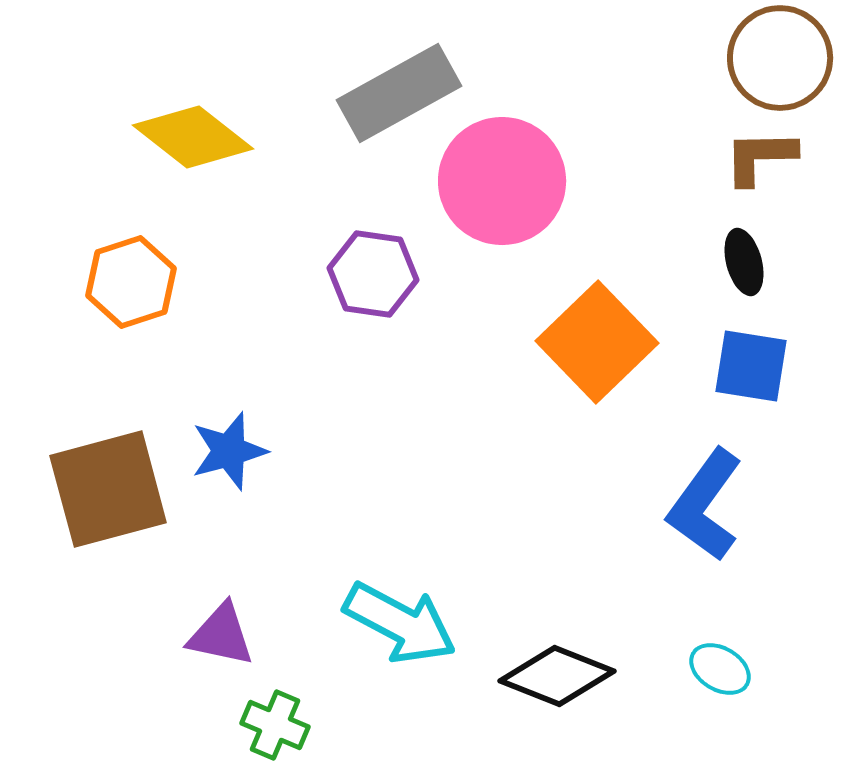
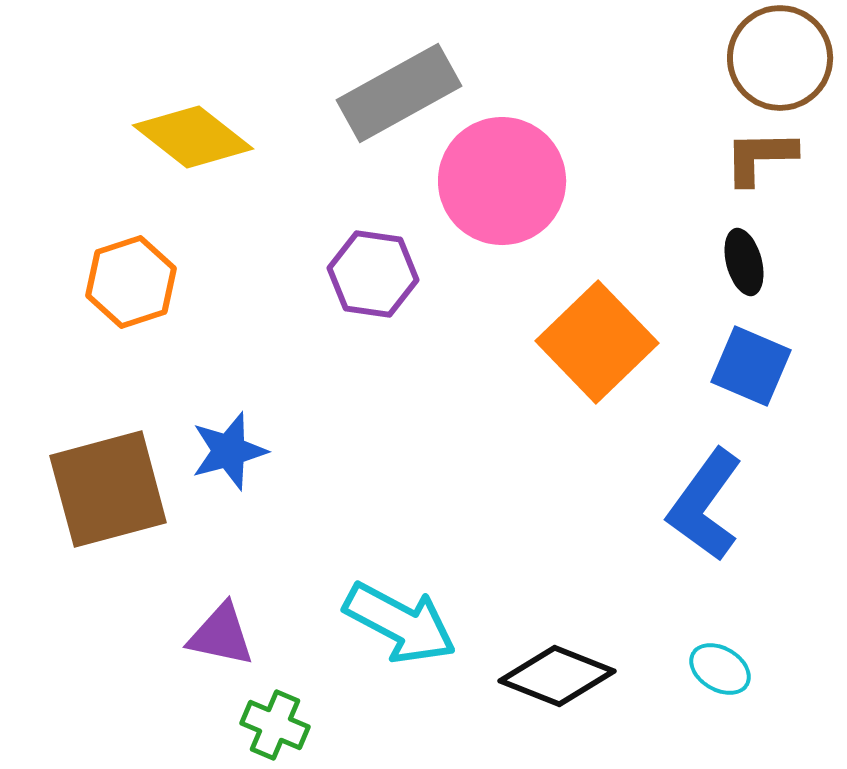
blue square: rotated 14 degrees clockwise
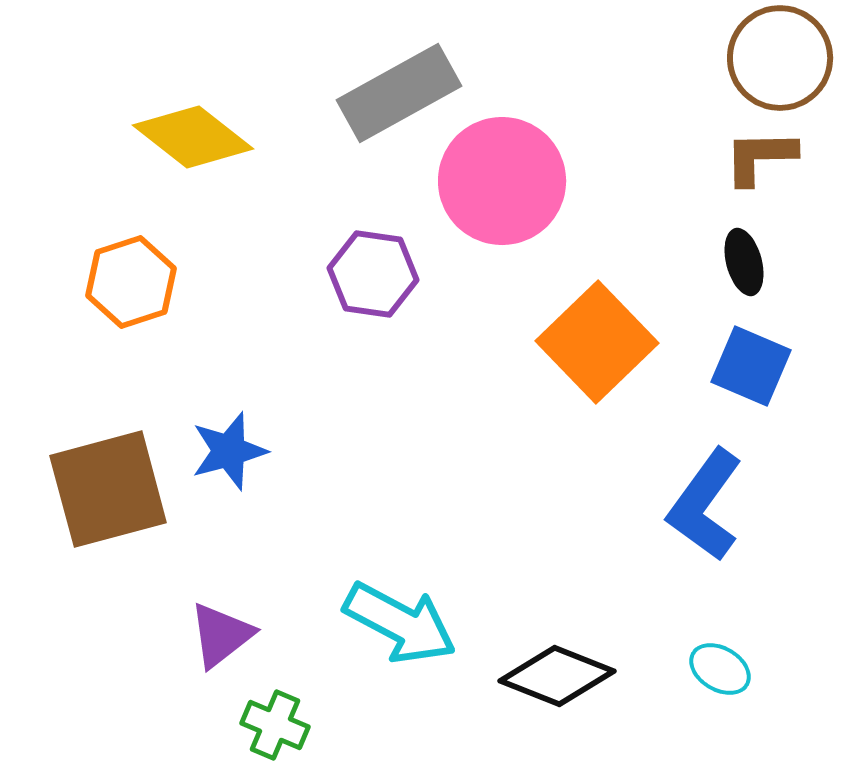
purple triangle: rotated 50 degrees counterclockwise
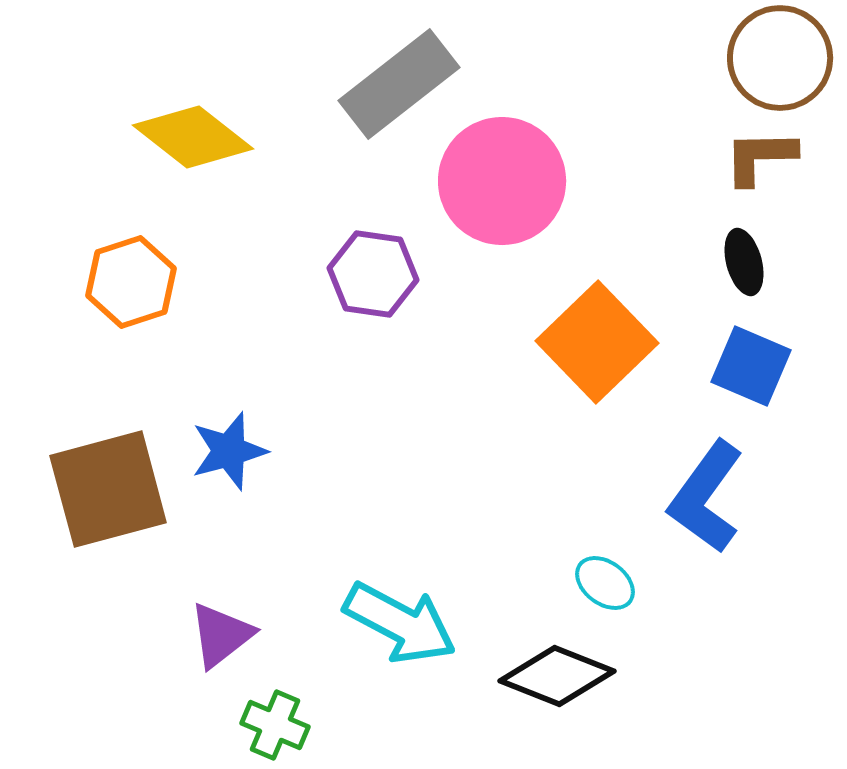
gray rectangle: moved 9 px up; rotated 9 degrees counterclockwise
blue L-shape: moved 1 px right, 8 px up
cyan ellipse: moved 115 px left, 86 px up; rotated 6 degrees clockwise
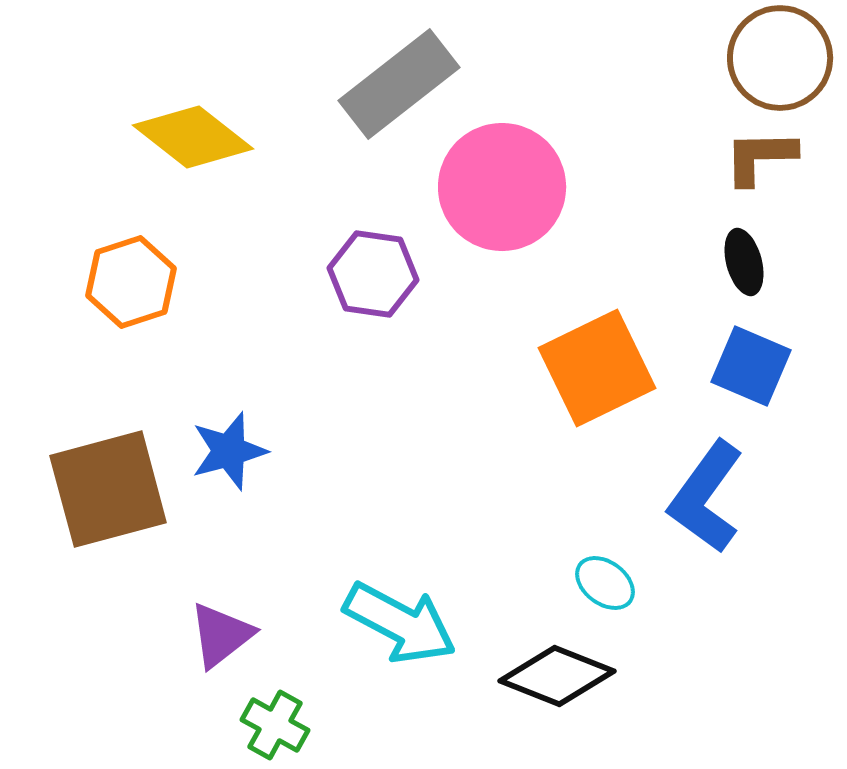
pink circle: moved 6 px down
orange square: moved 26 px down; rotated 18 degrees clockwise
green cross: rotated 6 degrees clockwise
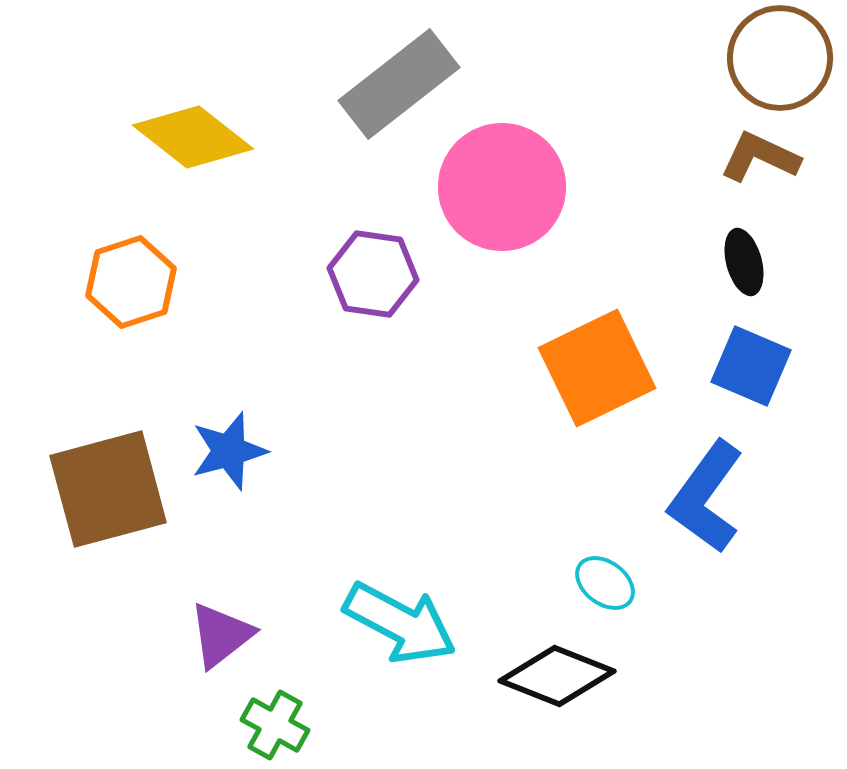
brown L-shape: rotated 26 degrees clockwise
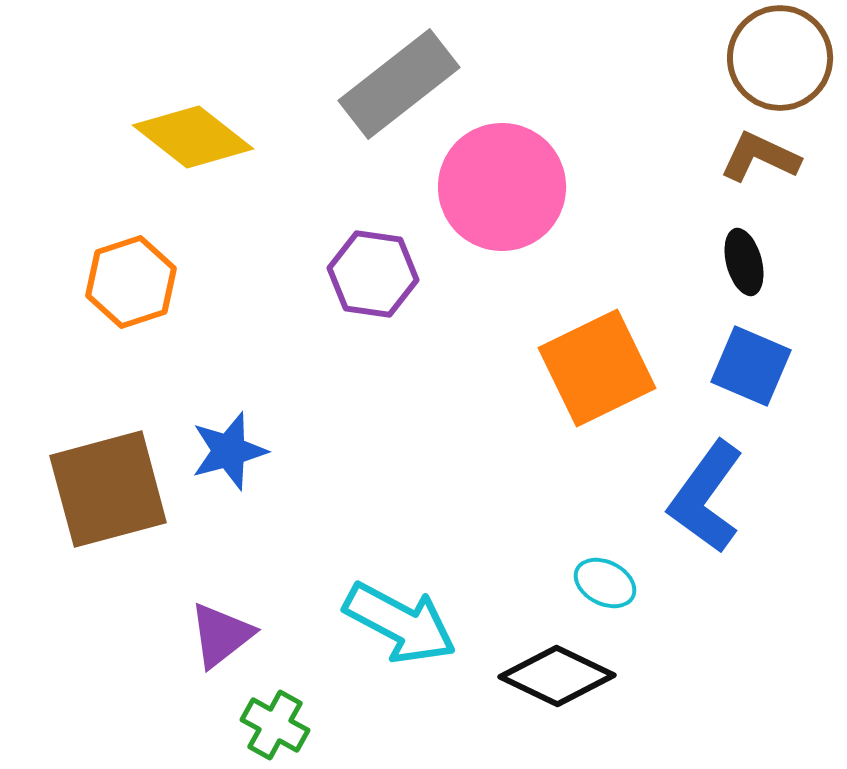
cyan ellipse: rotated 10 degrees counterclockwise
black diamond: rotated 4 degrees clockwise
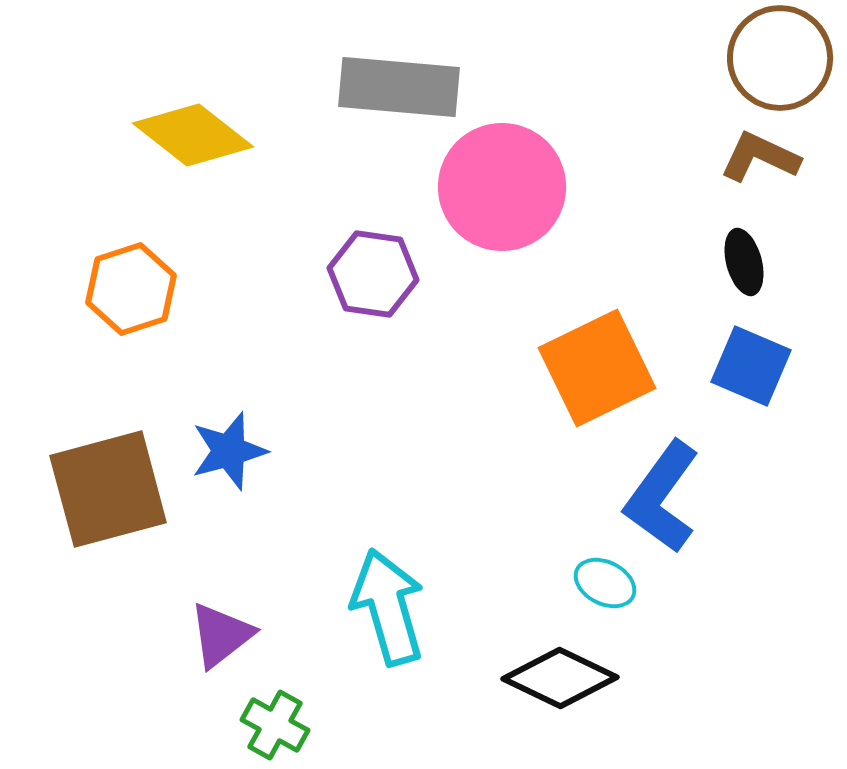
gray rectangle: moved 3 px down; rotated 43 degrees clockwise
yellow diamond: moved 2 px up
orange hexagon: moved 7 px down
blue L-shape: moved 44 px left
cyan arrow: moved 12 px left, 16 px up; rotated 134 degrees counterclockwise
black diamond: moved 3 px right, 2 px down
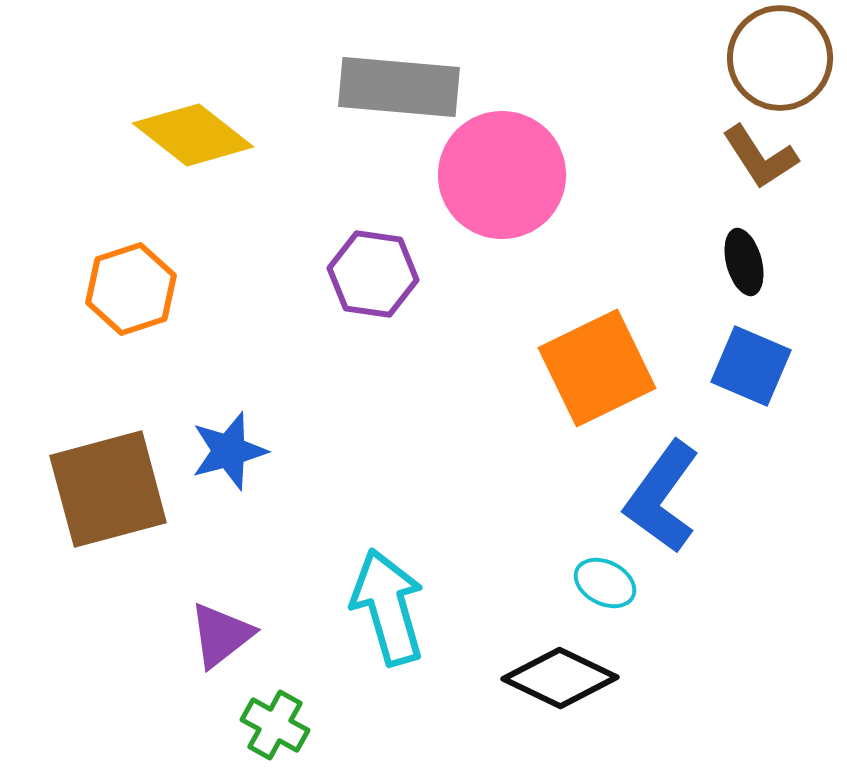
brown L-shape: rotated 148 degrees counterclockwise
pink circle: moved 12 px up
